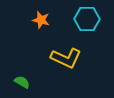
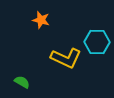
cyan hexagon: moved 10 px right, 23 px down
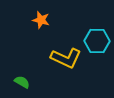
cyan hexagon: moved 1 px up
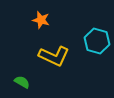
cyan hexagon: rotated 15 degrees clockwise
yellow L-shape: moved 12 px left, 2 px up
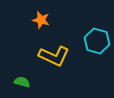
green semicircle: rotated 14 degrees counterclockwise
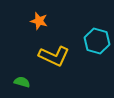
orange star: moved 2 px left, 1 px down
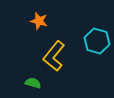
yellow L-shape: rotated 104 degrees clockwise
green semicircle: moved 11 px right, 1 px down
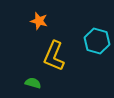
yellow L-shape: rotated 16 degrees counterclockwise
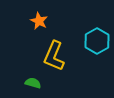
orange star: rotated 12 degrees clockwise
cyan hexagon: rotated 15 degrees clockwise
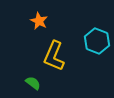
cyan hexagon: rotated 10 degrees counterclockwise
green semicircle: rotated 21 degrees clockwise
